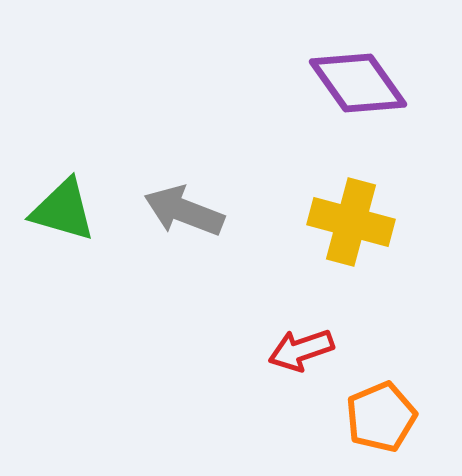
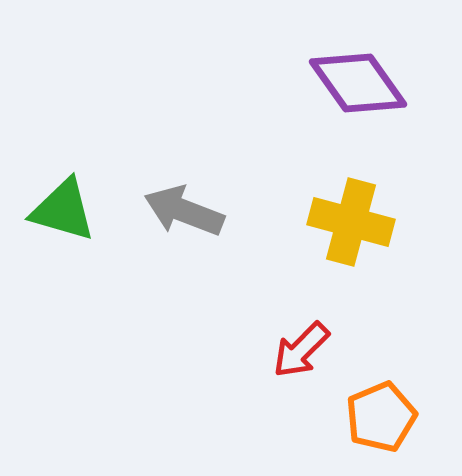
red arrow: rotated 26 degrees counterclockwise
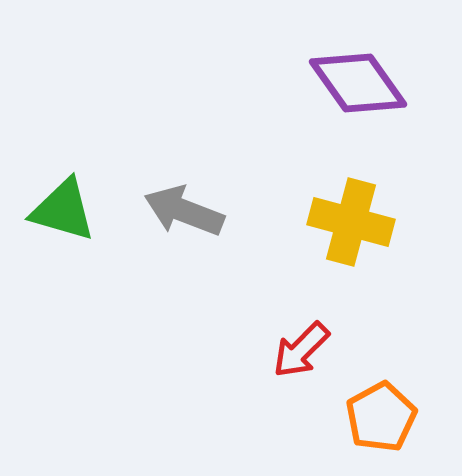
orange pentagon: rotated 6 degrees counterclockwise
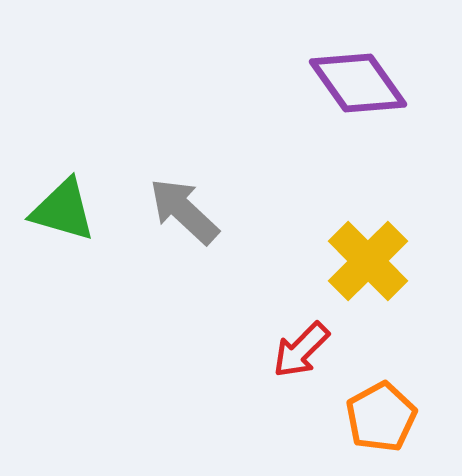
gray arrow: rotated 22 degrees clockwise
yellow cross: moved 17 px right, 39 px down; rotated 30 degrees clockwise
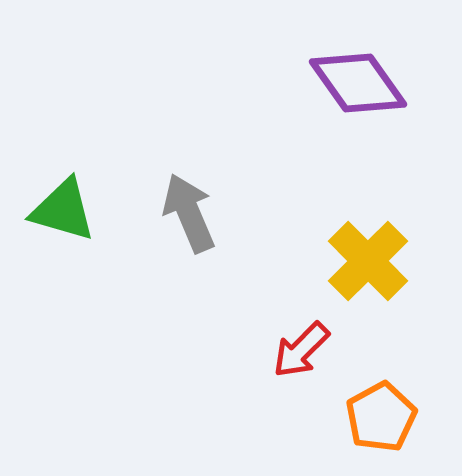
gray arrow: moved 5 px right, 2 px down; rotated 24 degrees clockwise
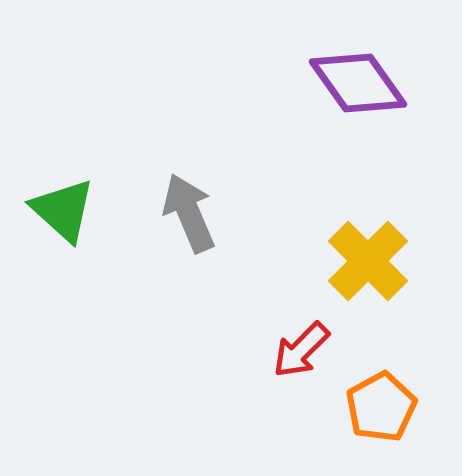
green triangle: rotated 26 degrees clockwise
orange pentagon: moved 10 px up
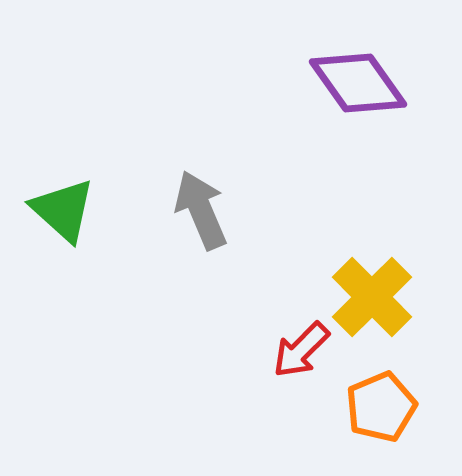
gray arrow: moved 12 px right, 3 px up
yellow cross: moved 4 px right, 36 px down
orange pentagon: rotated 6 degrees clockwise
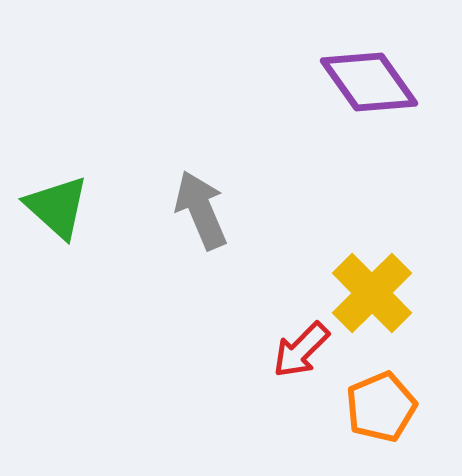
purple diamond: moved 11 px right, 1 px up
green triangle: moved 6 px left, 3 px up
yellow cross: moved 4 px up
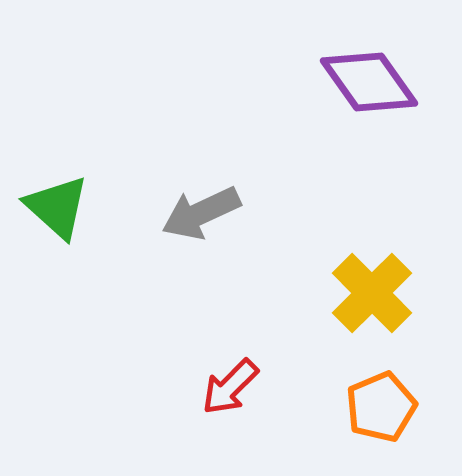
gray arrow: moved 3 px down; rotated 92 degrees counterclockwise
red arrow: moved 71 px left, 37 px down
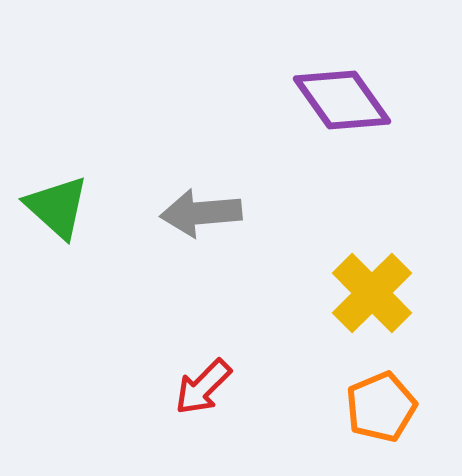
purple diamond: moved 27 px left, 18 px down
gray arrow: rotated 20 degrees clockwise
red arrow: moved 27 px left
